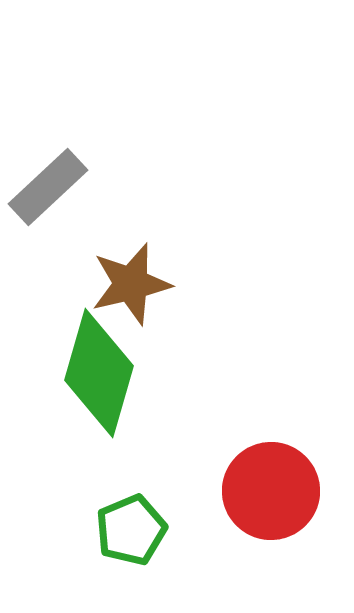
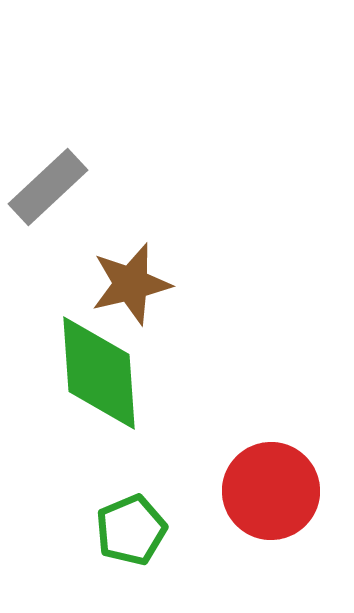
green diamond: rotated 20 degrees counterclockwise
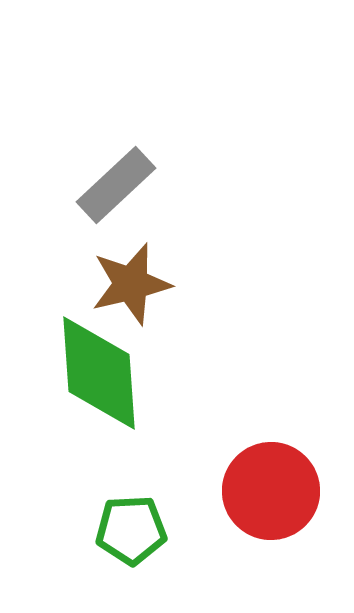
gray rectangle: moved 68 px right, 2 px up
green pentagon: rotated 20 degrees clockwise
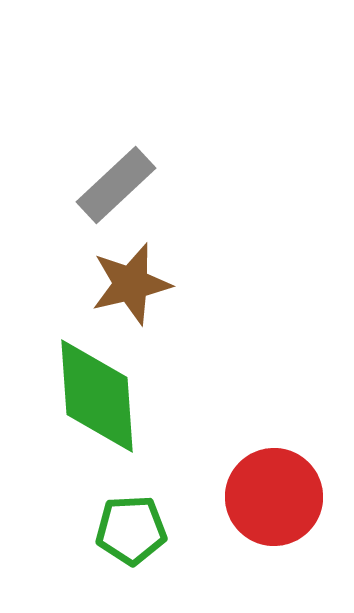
green diamond: moved 2 px left, 23 px down
red circle: moved 3 px right, 6 px down
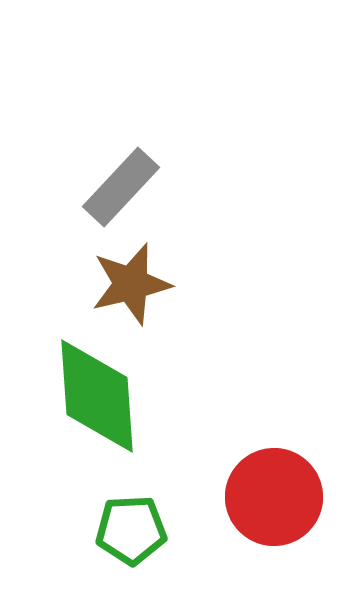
gray rectangle: moved 5 px right, 2 px down; rotated 4 degrees counterclockwise
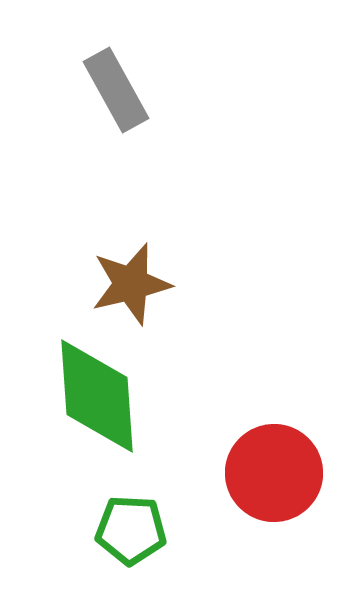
gray rectangle: moved 5 px left, 97 px up; rotated 72 degrees counterclockwise
red circle: moved 24 px up
green pentagon: rotated 6 degrees clockwise
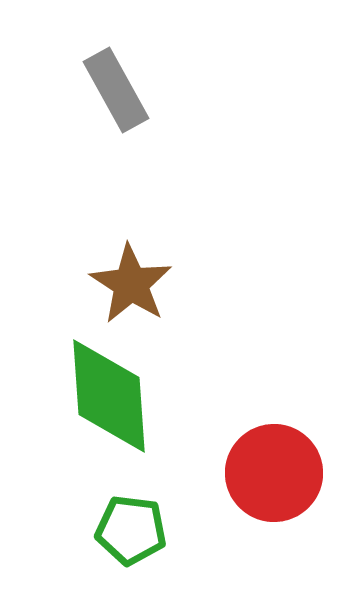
brown star: rotated 26 degrees counterclockwise
green diamond: moved 12 px right
green pentagon: rotated 4 degrees clockwise
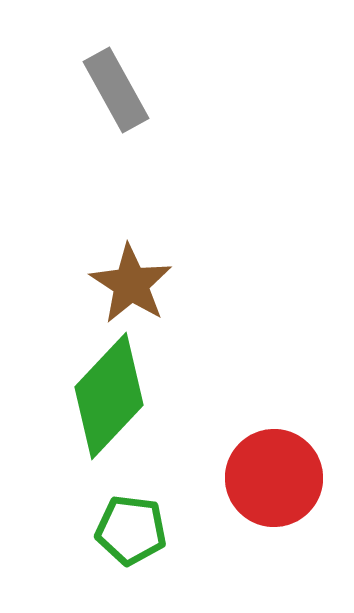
green diamond: rotated 47 degrees clockwise
red circle: moved 5 px down
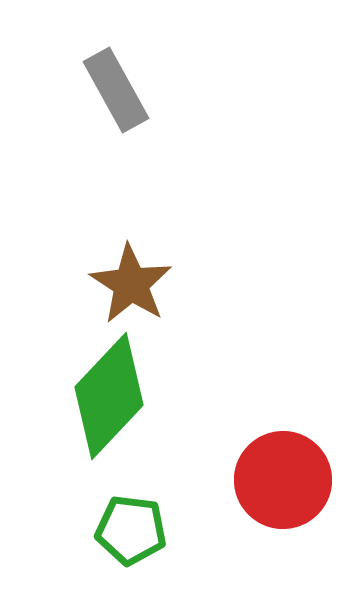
red circle: moved 9 px right, 2 px down
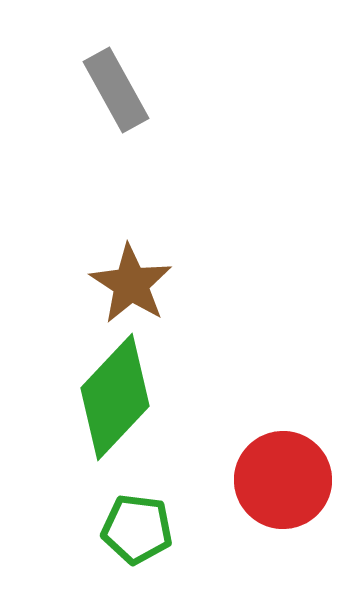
green diamond: moved 6 px right, 1 px down
green pentagon: moved 6 px right, 1 px up
